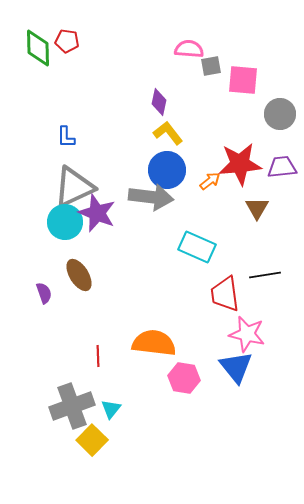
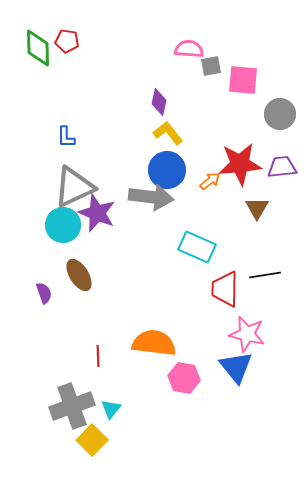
cyan circle: moved 2 px left, 3 px down
red trapezoid: moved 5 px up; rotated 9 degrees clockwise
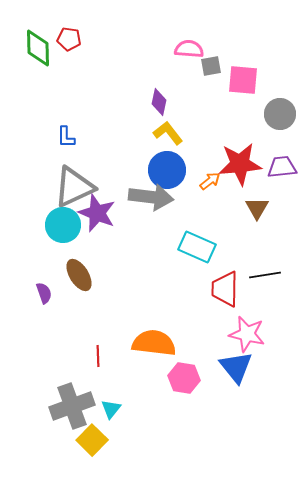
red pentagon: moved 2 px right, 2 px up
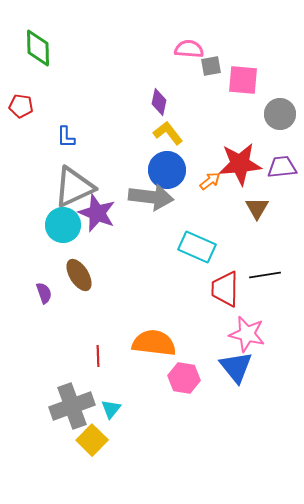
red pentagon: moved 48 px left, 67 px down
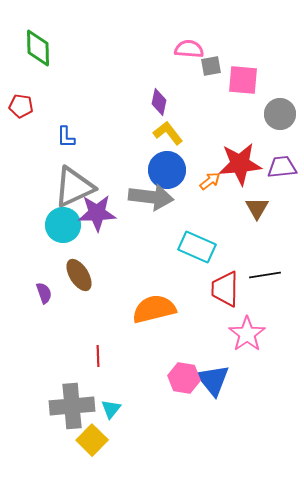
purple star: rotated 24 degrees counterclockwise
pink star: rotated 24 degrees clockwise
orange semicircle: moved 34 px up; rotated 21 degrees counterclockwise
blue triangle: moved 23 px left, 13 px down
gray cross: rotated 15 degrees clockwise
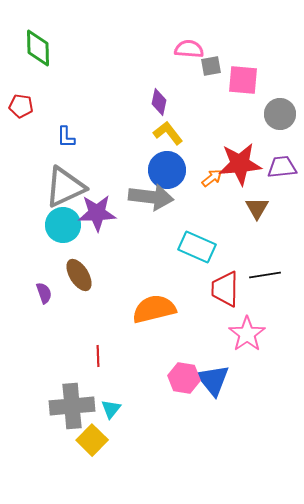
orange arrow: moved 2 px right, 3 px up
gray triangle: moved 9 px left
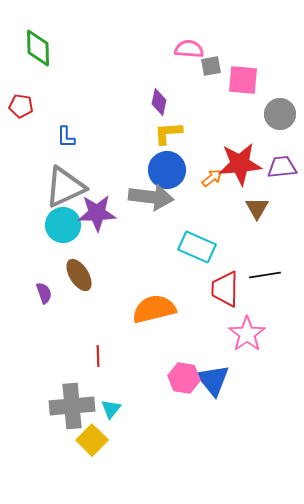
yellow L-shape: rotated 56 degrees counterclockwise
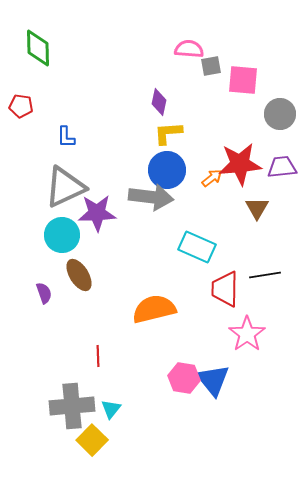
cyan circle: moved 1 px left, 10 px down
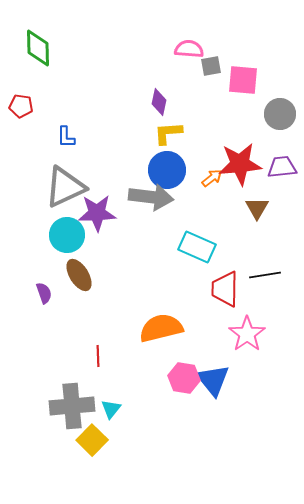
cyan circle: moved 5 px right
orange semicircle: moved 7 px right, 19 px down
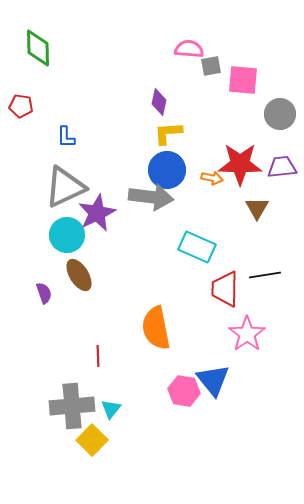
red star: rotated 6 degrees clockwise
orange arrow: rotated 50 degrees clockwise
purple star: rotated 24 degrees counterclockwise
orange semicircle: moved 5 px left; rotated 87 degrees counterclockwise
pink hexagon: moved 13 px down
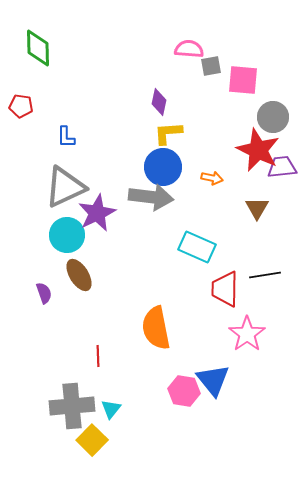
gray circle: moved 7 px left, 3 px down
red star: moved 18 px right, 14 px up; rotated 24 degrees clockwise
blue circle: moved 4 px left, 3 px up
